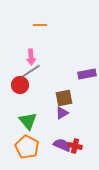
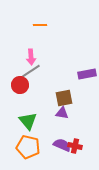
purple triangle: rotated 40 degrees clockwise
orange pentagon: moved 1 px right; rotated 15 degrees counterclockwise
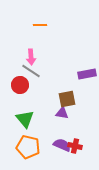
gray line: rotated 66 degrees clockwise
brown square: moved 3 px right, 1 px down
green triangle: moved 3 px left, 2 px up
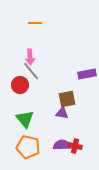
orange line: moved 5 px left, 2 px up
pink arrow: moved 1 px left
gray line: rotated 18 degrees clockwise
purple semicircle: rotated 24 degrees counterclockwise
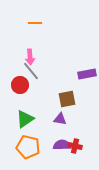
purple triangle: moved 2 px left, 6 px down
green triangle: rotated 36 degrees clockwise
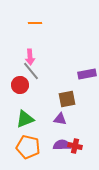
green triangle: rotated 12 degrees clockwise
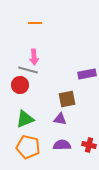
pink arrow: moved 4 px right
gray line: moved 3 px left, 1 px up; rotated 36 degrees counterclockwise
red cross: moved 14 px right, 1 px up
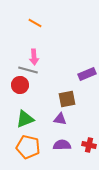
orange line: rotated 32 degrees clockwise
purple rectangle: rotated 12 degrees counterclockwise
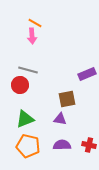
pink arrow: moved 2 px left, 21 px up
orange pentagon: moved 1 px up
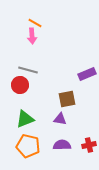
red cross: rotated 24 degrees counterclockwise
